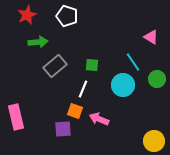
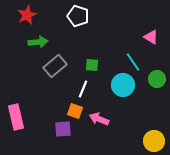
white pentagon: moved 11 px right
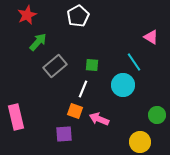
white pentagon: rotated 25 degrees clockwise
green arrow: rotated 42 degrees counterclockwise
cyan line: moved 1 px right
green circle: moved 36 px down
purple square: moved 1 px right, 5 px down
yellow circle: moved 14 px left, 1 px down
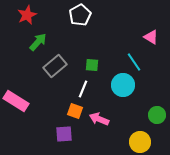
white pentagon: moved 2 px right, 1 px up
pink rectangle: moved 16 px up; rotated 45 degrees counterclockwise
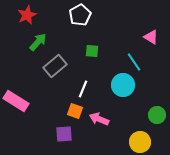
green square: moved 14 px up
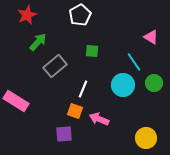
green circle: moved 3 px left, 32 px up
yellow circle: moved 6 px right, 4 px up
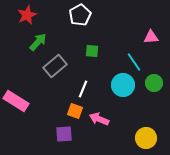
pink triangle: rotated 35 degrees counterclockwise
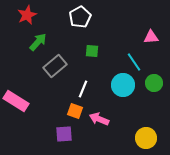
white pentagon: moved 2 px down
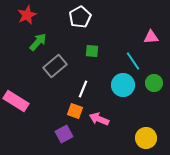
cyan line: moved 1 px left, 1 px up
purple square: rotated 24 degrees counterclockwise
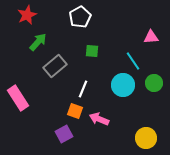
pink rectangle: moved 2 px right, 3 px up; rotated 25 degrees clockwise
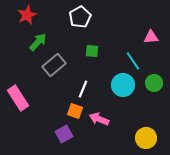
gray rectangle: moved 1 px left, 1 px up
